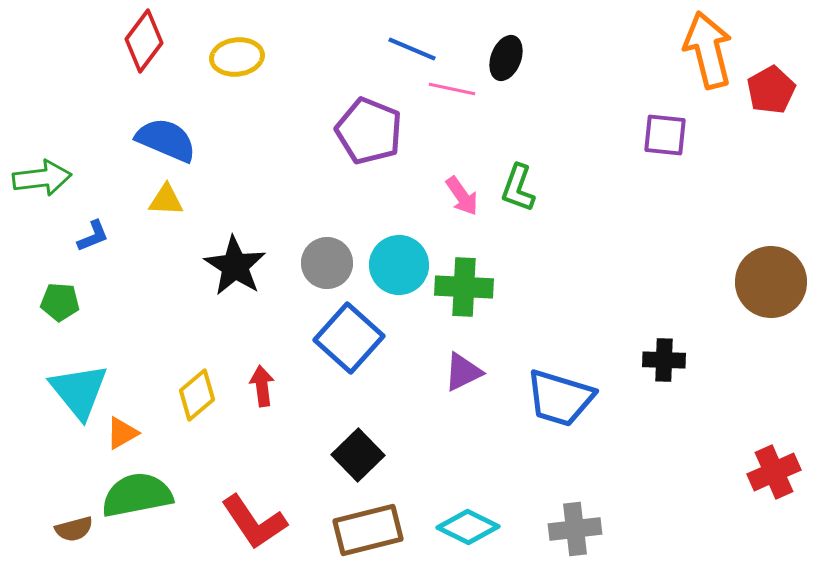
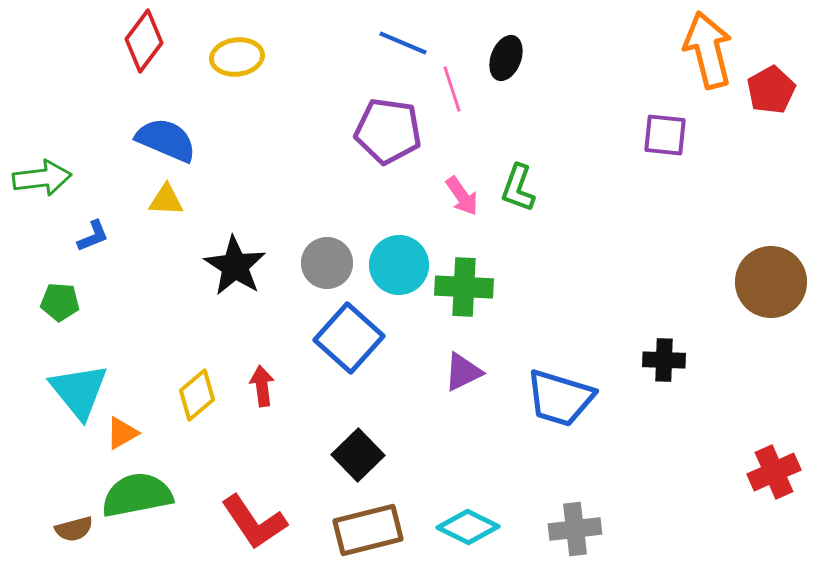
blue line: moved 9 px left, 6 px up
pink line: rotated 60 degrees clockwise
purple pentagon: moved 19 px right; rotated 14 degrees counterclockwise
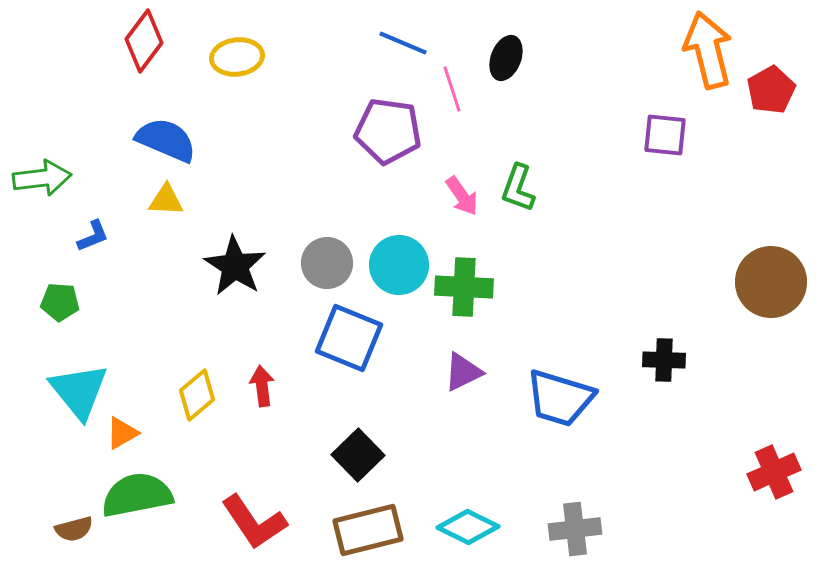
blue square: rotated 20 degrees counterclockwise
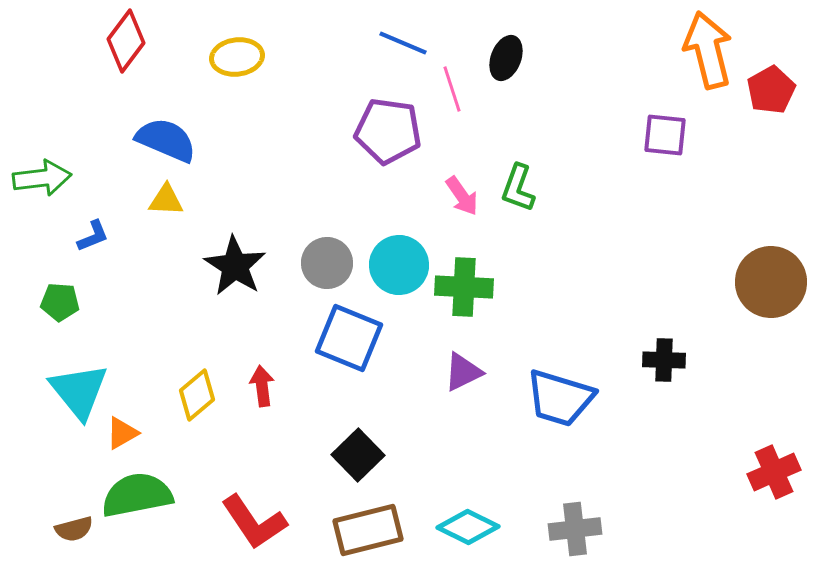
red diamond: moved 18 px left
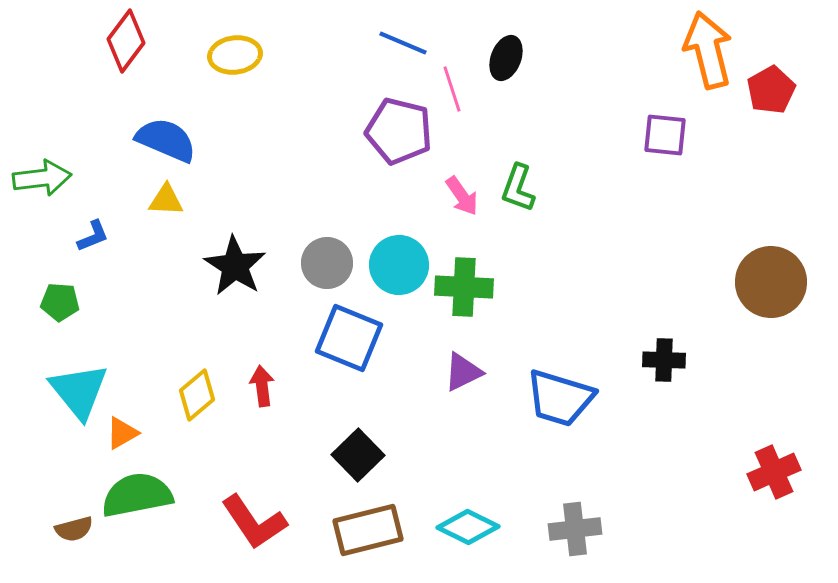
yellow ellipse: moved 2 px left, 2 px up
purple pentagon: moved 11 px right; rotated 6 degrees clockwise
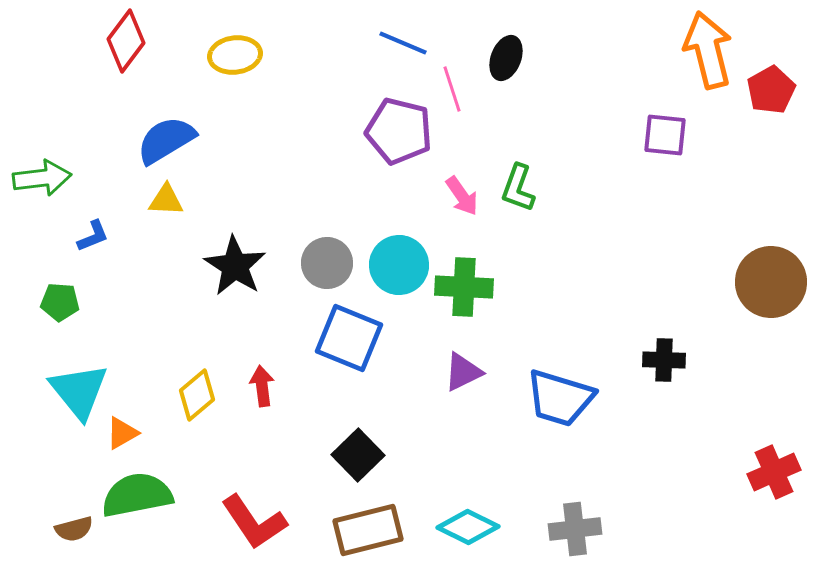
blue semicircle: rotated 54 degrees counterclockwise
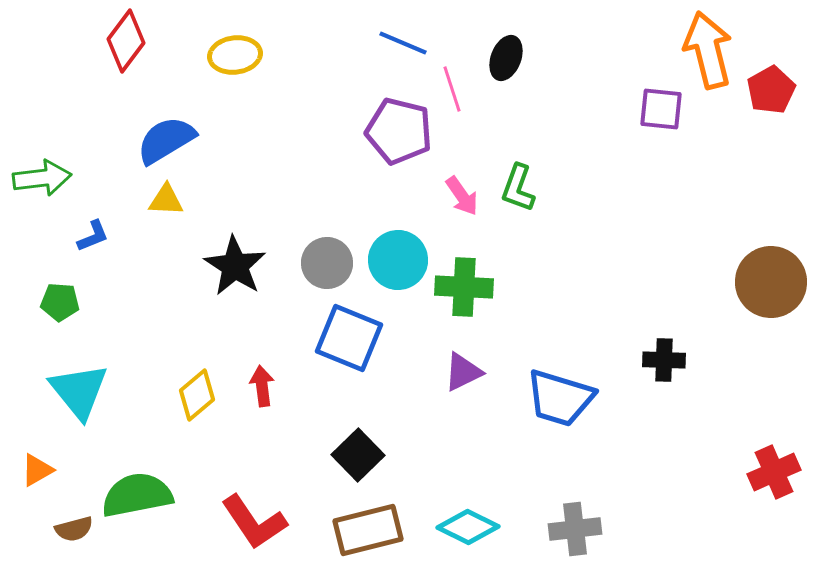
purple square: moved 4 px left, 26 px up
cyan circle: moved 1 px left, 5 px up
orange triangle: moved 85 px left, 37 px down
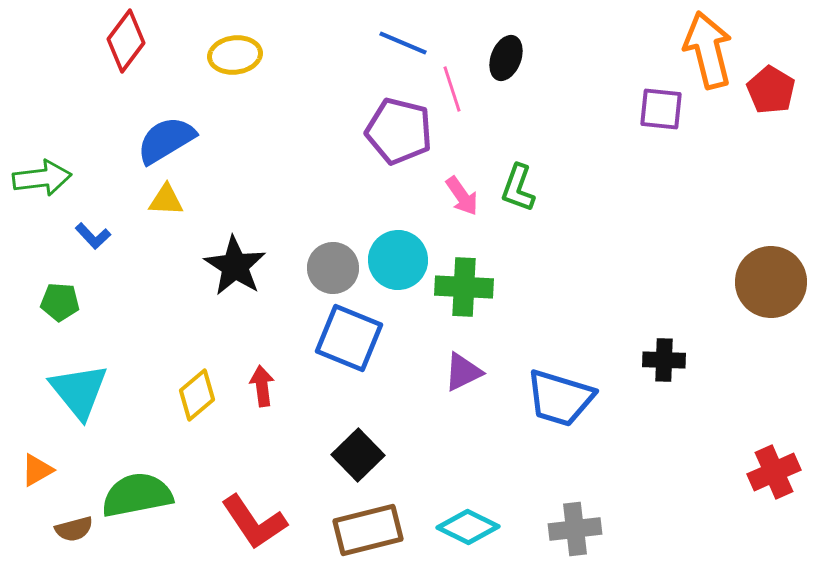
red pentagon: rotated 12 degrees counterclockwise
blue L-shape: rotated 69 degrees clockwise
gray circle: moved 6 px right, 5 px down
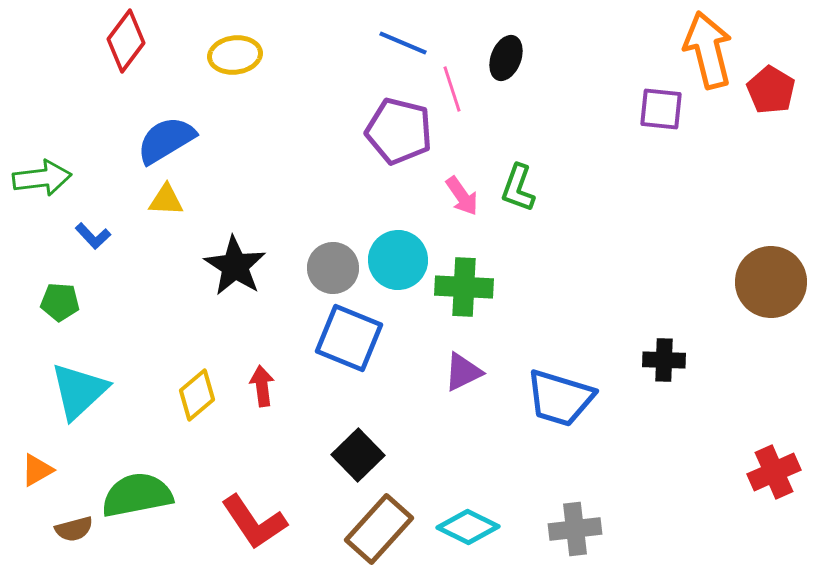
cyan triangle: rotated 26 degrees clockwise
brown rectangle: moved 11 px right, 1 px up; rotated 34 degrees counterclockwise
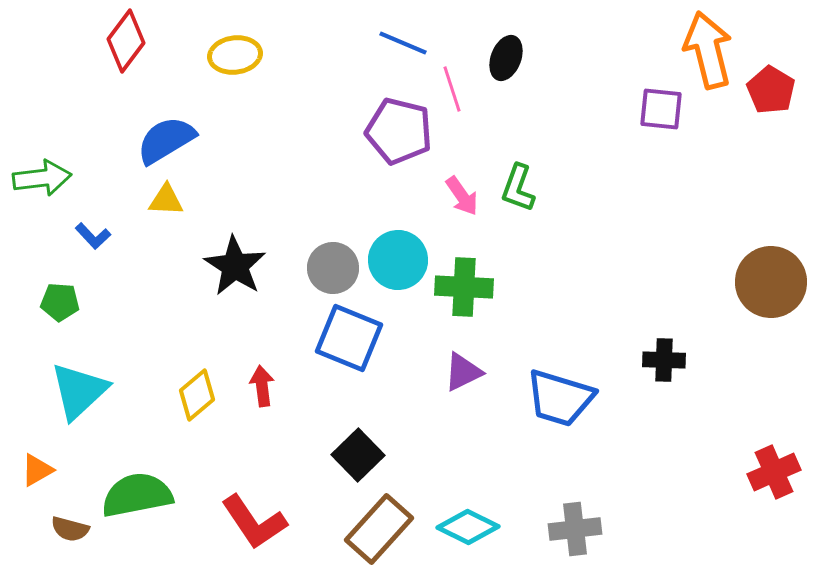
brown semicircle: moved 4 px left; rotated 30 degrees clockwise
